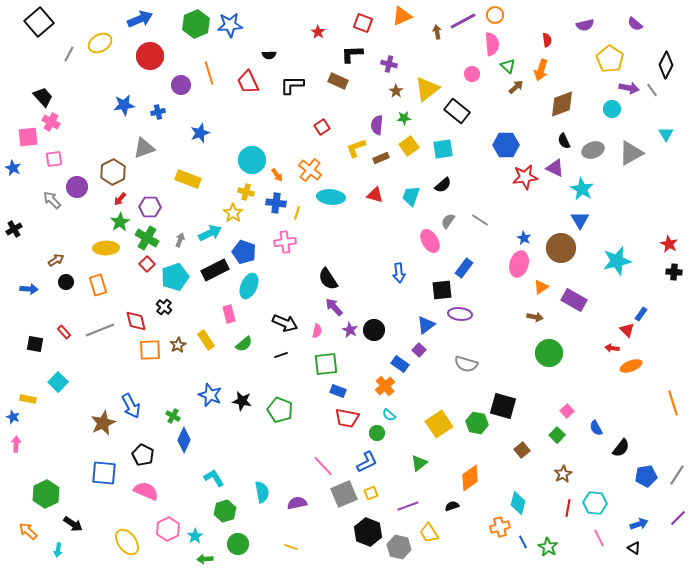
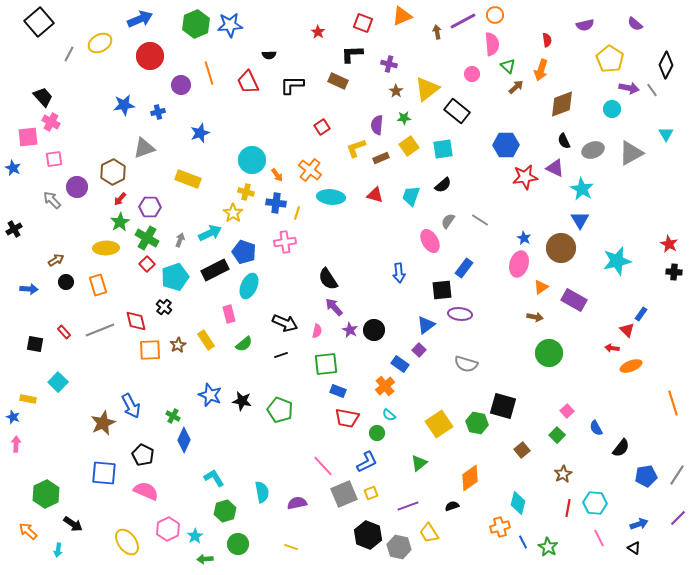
black hexagon at (368, 532): moved 3 px down
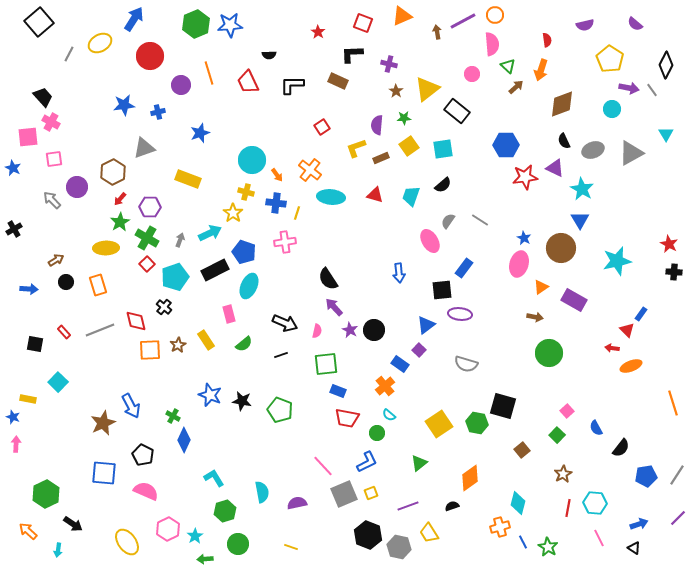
blue arrow at (140, 19): moved 6 px left; rotated 35 degrees counterclockwise
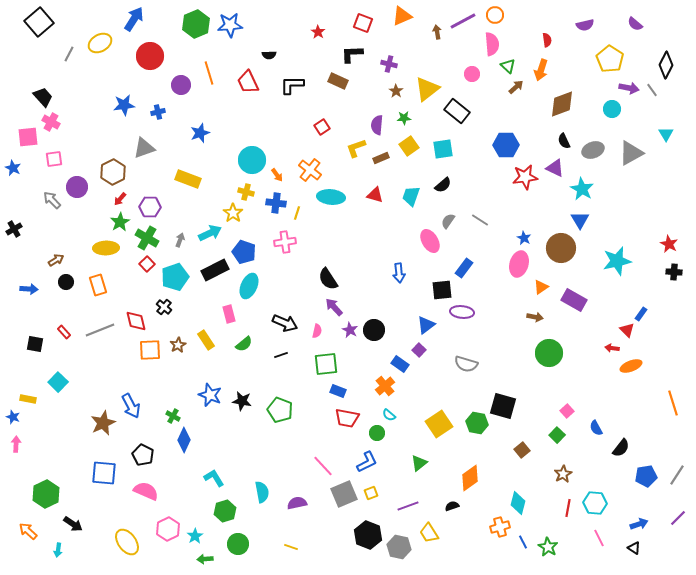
purple ellipse at (460, 314): moved 2 px right, 2 px up
